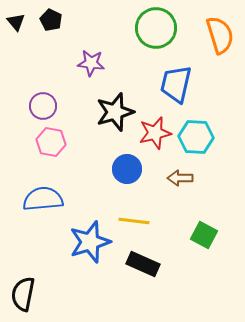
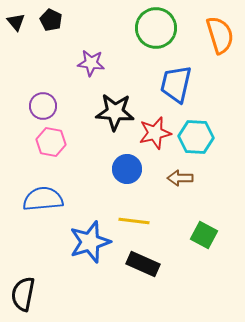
black star: rotated 21 degrees clockwise
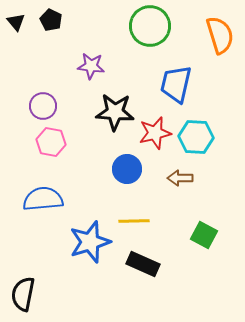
green circle: moved 6 px left, 2 px up
purple star: moved 3 px down
yellow line: rotated 8 degrees counterclockwise
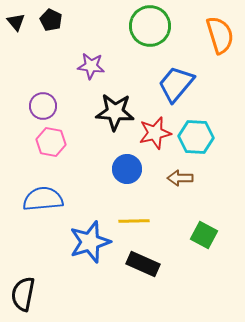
blue trapezoid: rotated 27 degrees clockwise
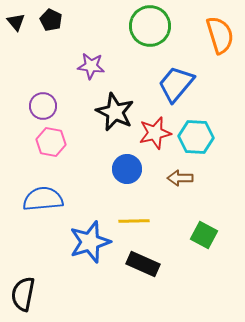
black star: rotated 21 degrees clockwise
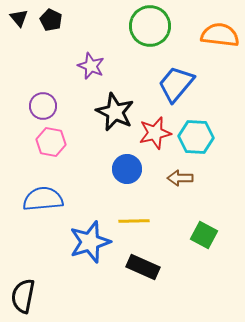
black triangle: moved 3 px right, 4 px up
orange semicircle: rotated 66 degrees counterclockwise
purple star: rotated 16 degrees clockwise
black rectangle: moved 3 px down
black semicircle: moved 2 px down
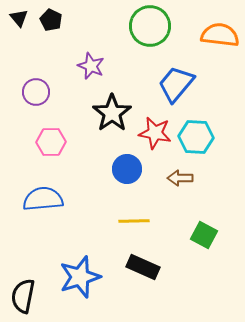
purple circle: moved 7 px left, 14 px up
black star: moved 3 px left, 1 px down; rotated 12 degrees clockwise
red star: rotated 24 degrees clockwise
pink hexagon: rotated 12 degrees counterclockwise
blue star: moved 10 px left, 35 px down
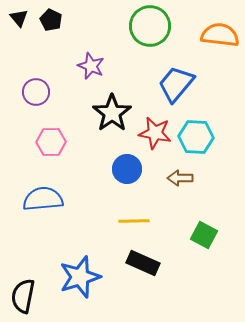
black rectangle: moved 4 px up
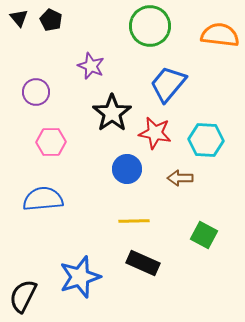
blue trapezoid: moved 8 px left
cyan hexagon: moved 10 px right, 3 px down
black semicircle: rotated 16 degrees clockwise
